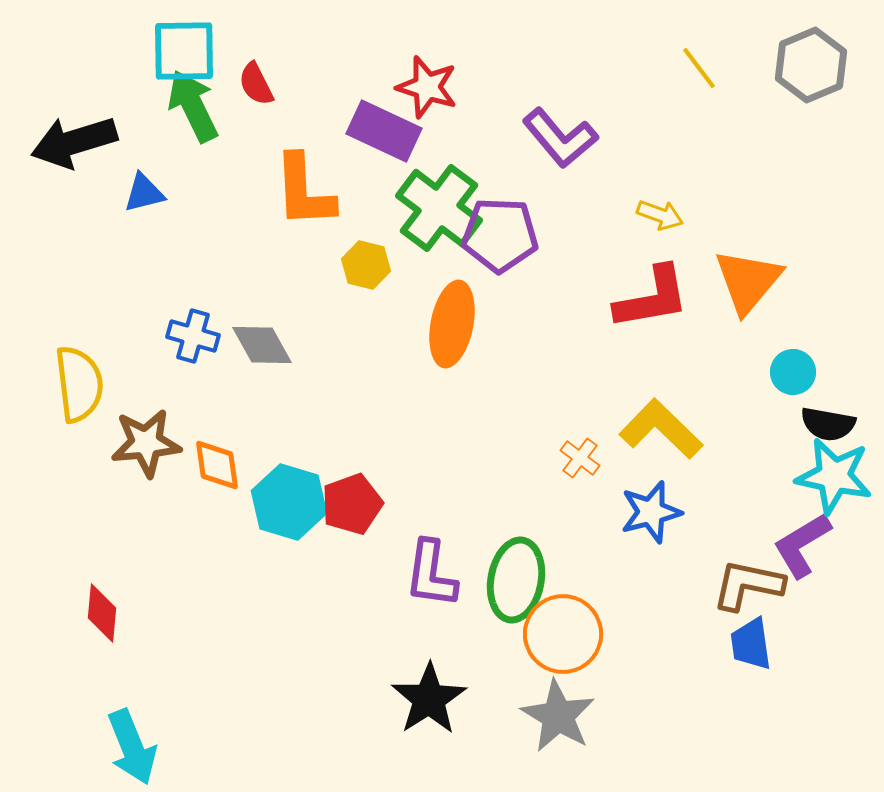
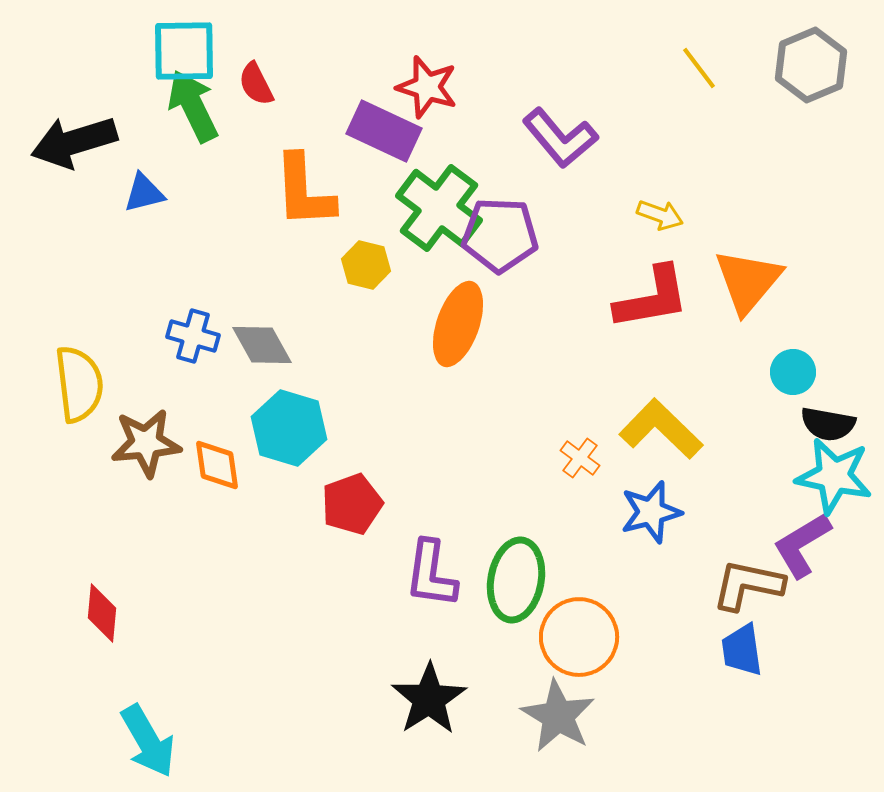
orange ellipse at (452, 324): moved 6 px right; rotated 8 degrees clockwise
cyan hexagon at (289, 502): moved 74 px up
orange circle at (563, 634): moved 16 px right, 3 px down
blue trapezoid at (751, 644): moved 9 px left, 6 px down
cyan arrow at (132, 747): moved 16 px right, 6 px up; rotated 8 degrees counterclockwise
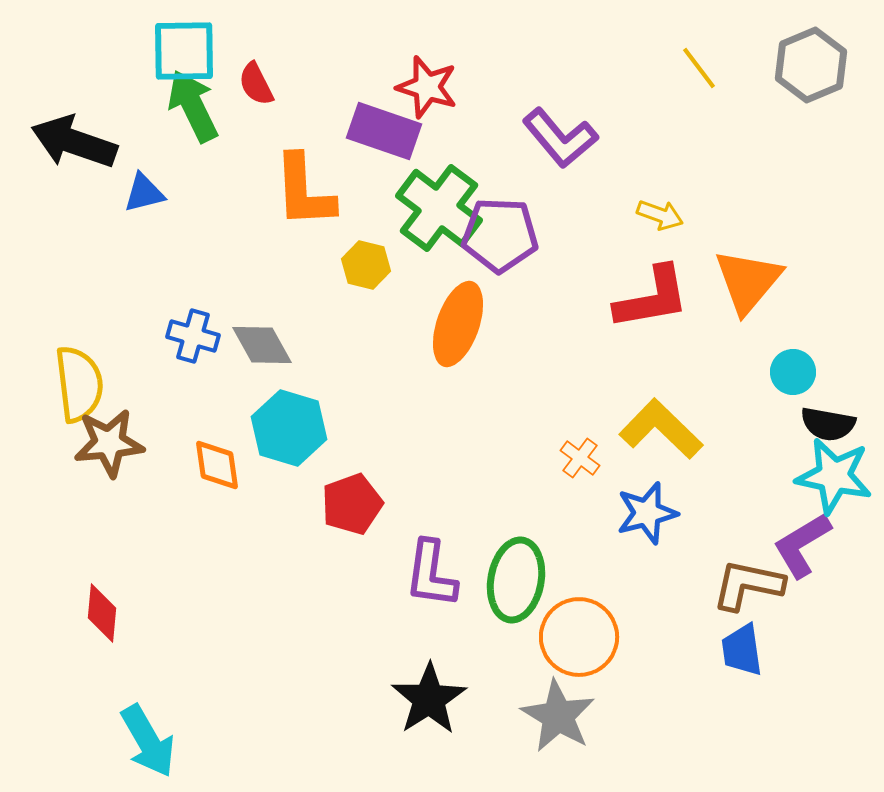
purple rectangle at (384, 131): rotated 6 degrees counterclockwise
black arrow at (74, 142): rotated 36 degrees clockwise
brown star at (146, 443): moved 37 px left
blue star at (651, 512): moved 4 px left, 1 px down
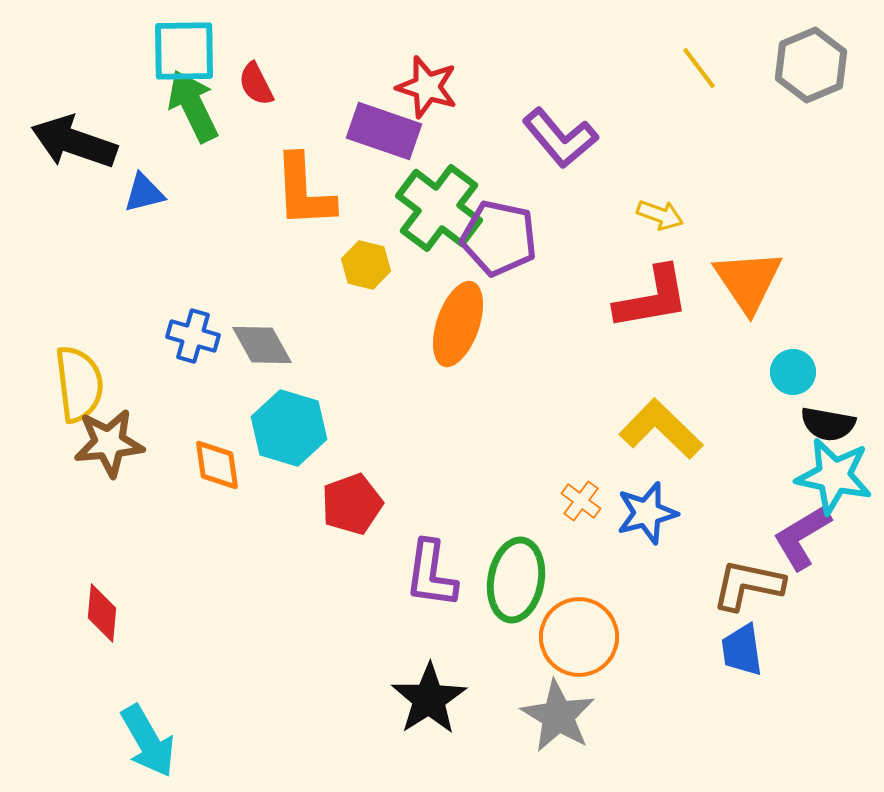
purple pentagon at (500, 235): moved 1 px left, 3 px down; rotated 10 degrees clockwise
orange triangle at (748, 281): rotated 14 degrees counterclockwise
orange cross at (580, 458): moved 1 px right, 43 px down
purple L-shape at (802, 545): moved 8 px up
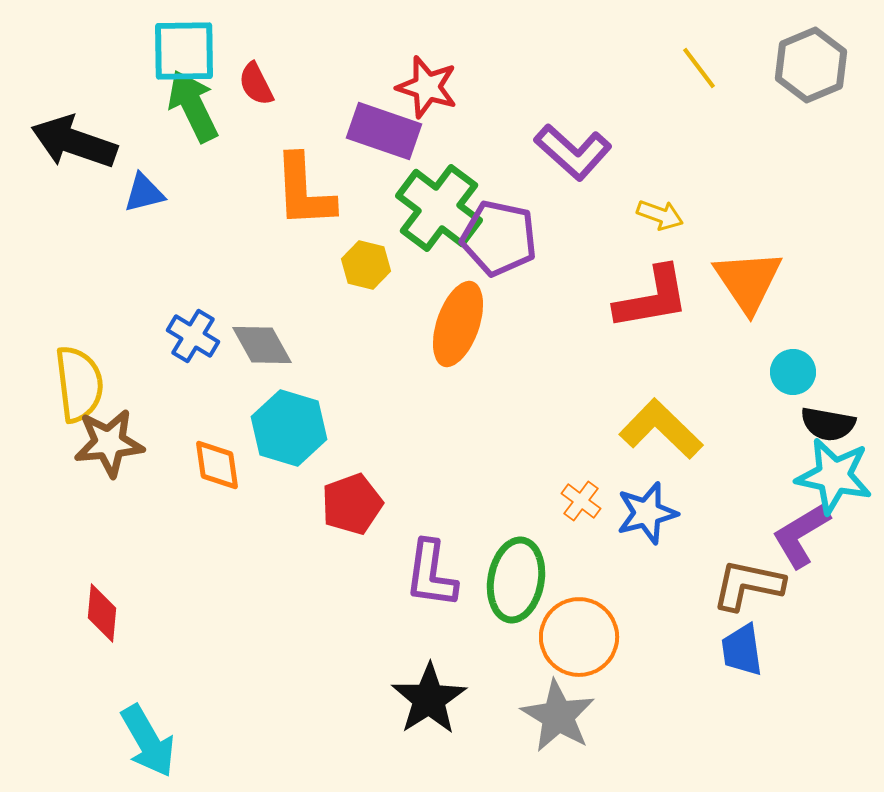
purple L-shape at (560, 138): moved 13 px right, 14 px down; rotated 8 degrees counterclockwise
blue cross at (193, 336): rotated 15 degrees clockwise
purple L-shape at (802, 537): moved 1 px left, 2 px up
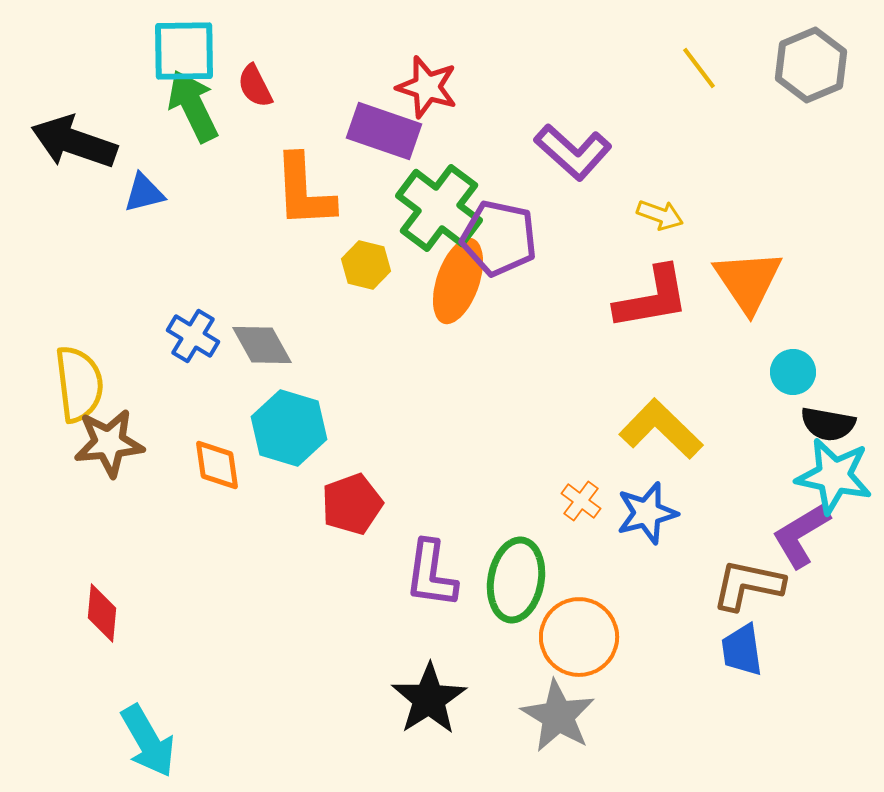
red semicircle at (256, 84): moved 1 px left, 2 px down
orange ellipse at (458, 324): moved 43 px up
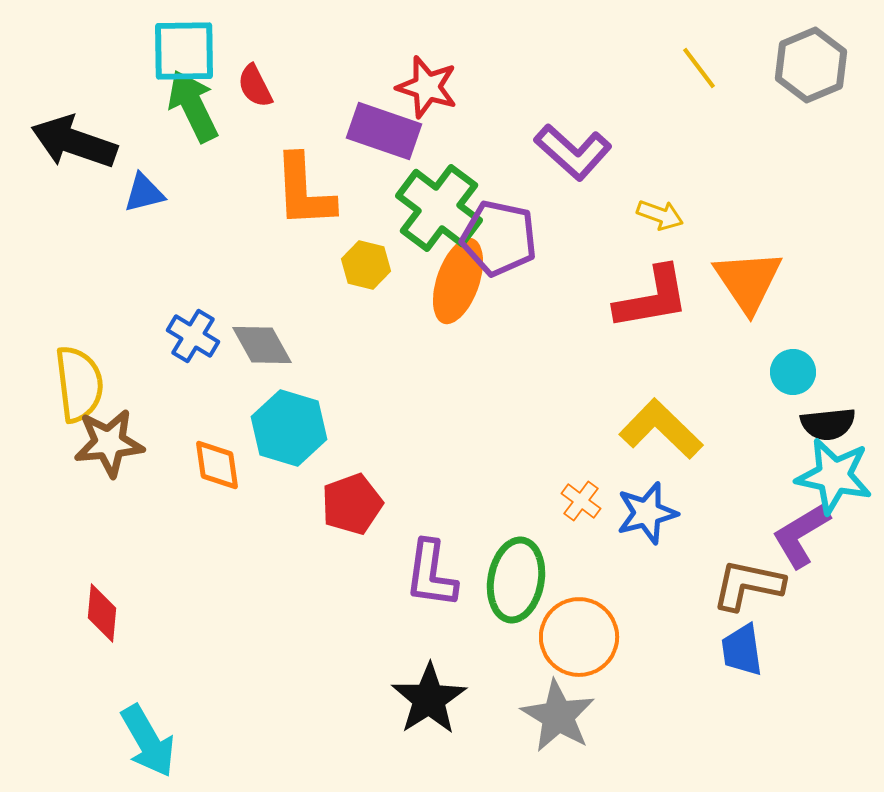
black semicircle at (828, 424): rotated 16 degrees counterclockwise
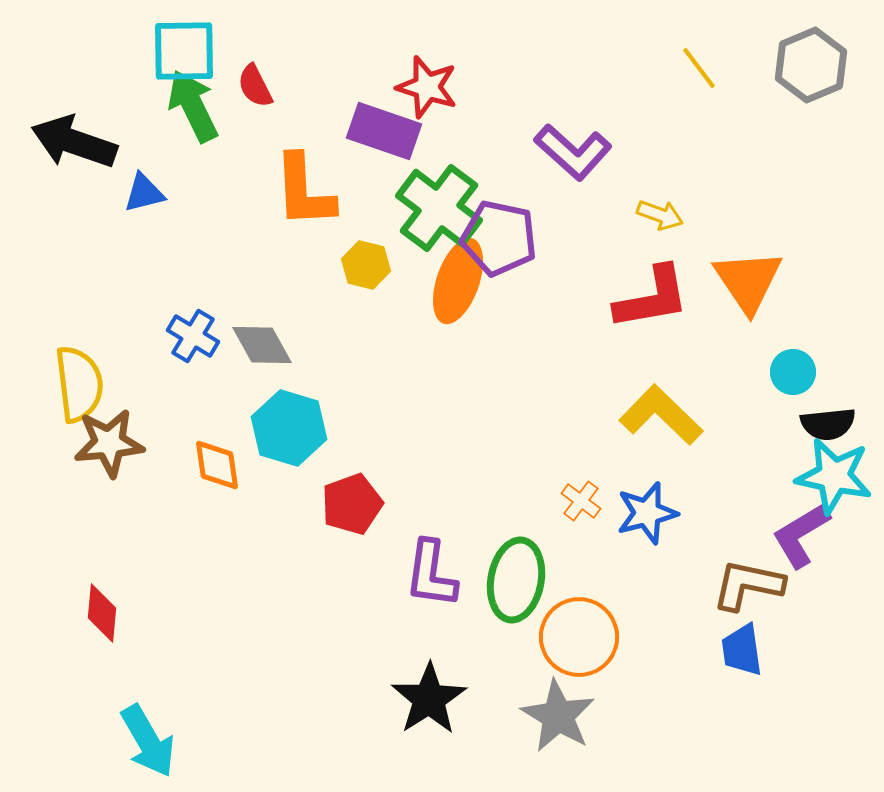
yellow L-shape at (661, 429): moved 14 px up
